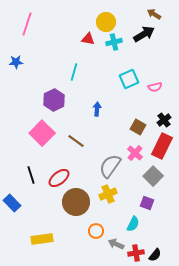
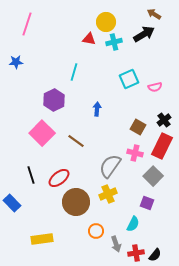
red triangle: moved 1 px right
pink cross: rotated 28 degrees counterclockwise
gray arrow: rotated 133 degrees counterclockwise
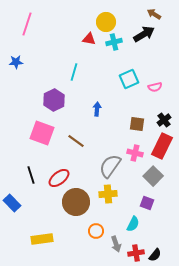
brown square: moved 1 px left, 3 px up; rotated 21 degrees counterclockwise
pink square: rotated 25 degrees counterclockwise
yellow cross: rotated 18 degrees clockwise
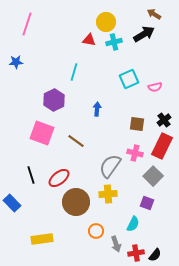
red triangle: moved 1 px down
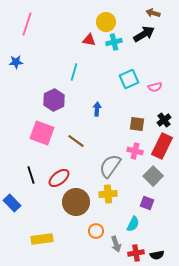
brown arrow: moved 1 px left, 1 px up; rotated 16 degrees counterclockwise
pink cross: moved 2 px up
black semicircle: moved 2 px right; rotated 40 degrees clockwise
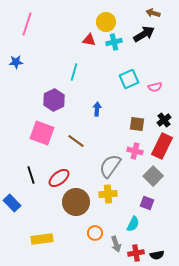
orange circle: moved 1 px left, 2 px down
